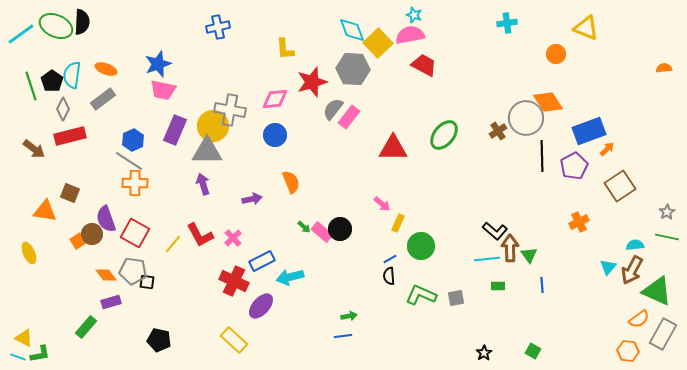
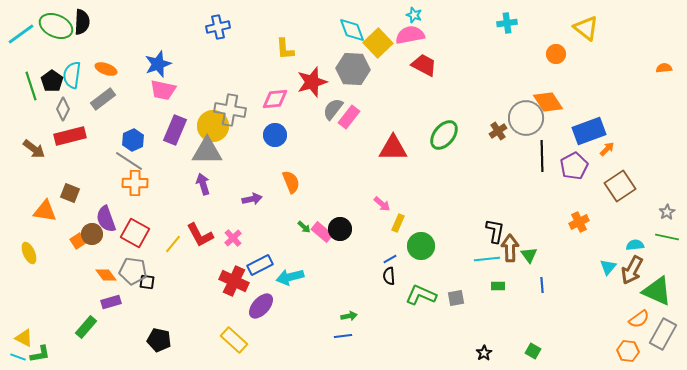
yellow triangle at (586, 28): rotated 16 degrees clockwise
black L-shape at (495, 231): rotated 120 degrees counterclockwise
blue rectangle at (262, 261): moved 2 px left, 4 px down
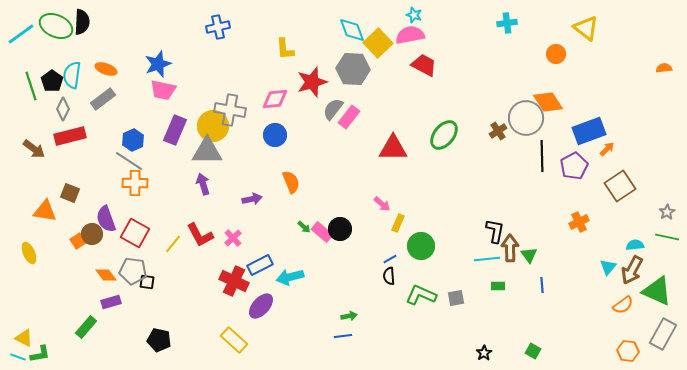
orange semicircle at (639, 319): moved 16 px left, 14 px up
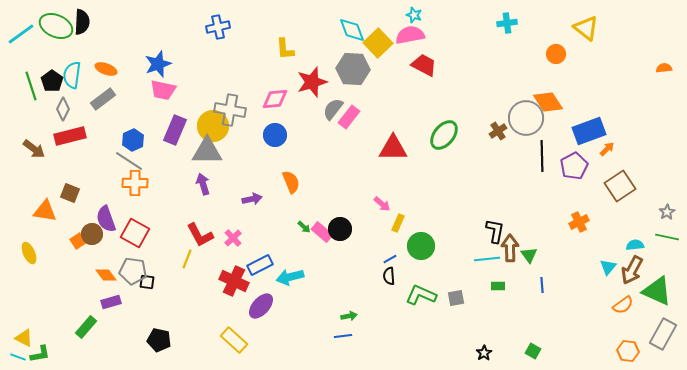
yellow line at (173, 244): moved 14 px right, 15 px down; rotated 18 degrees counterclockwise
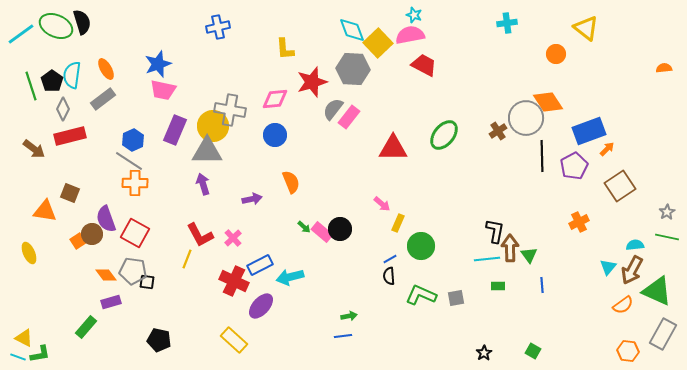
black semicircle at (82, 22): rotated 20 degrees counterclockwise
orange ellipse at (106, 69): rotated 40 degrees clockwise
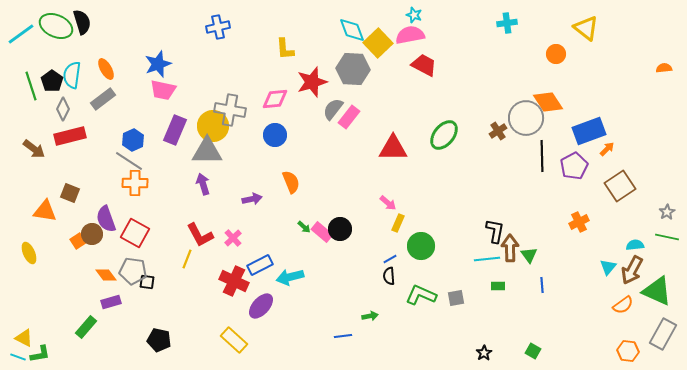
pink arrow at (382, 204): moved 6 px right, 1 px up
green arrow at (349, 316): moved 21 px right
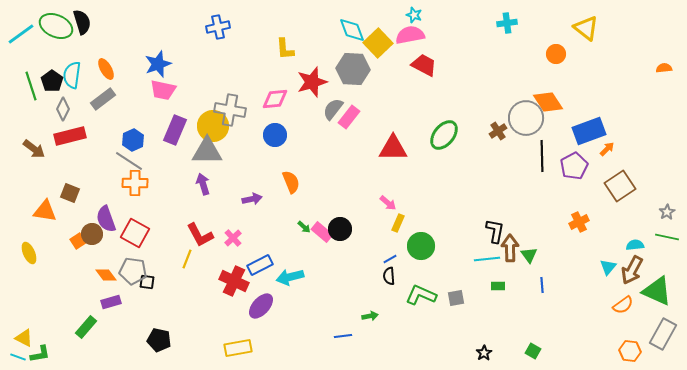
yellow rectangle at (234, 340): moved 4 px right, 8 px down; rotated 52 degrees counterclockwise
orange hexagon at (628, 351): moved 2 px right
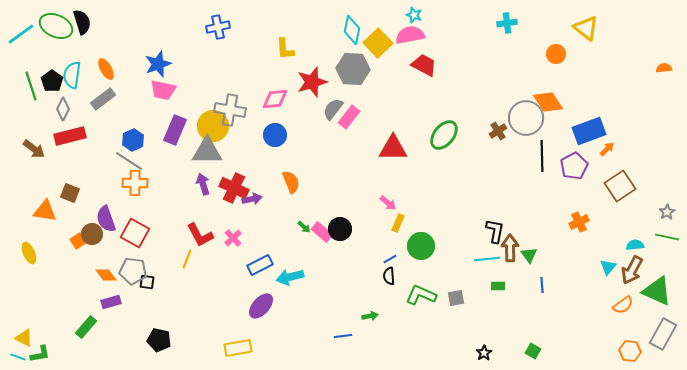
cyan diamond at (352, 30): rotated 32 degrees clockwise
red cross at (234, 281): moved 93 px up
